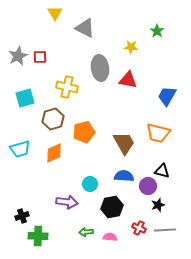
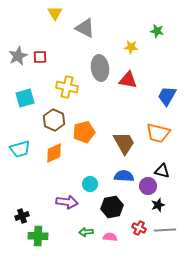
green star: rotated 24 degrees counterclockwise
brown hexagon: moved 1 px right, 1 px down; rotated 20 degrees counterclockwise
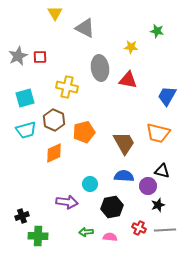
cyan trapezoid: moved 6 px right, 19 px up
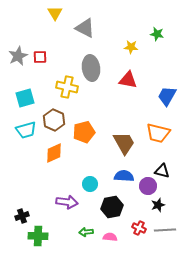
green star: moved 3 px down
gray ellipse: moved 9 px left
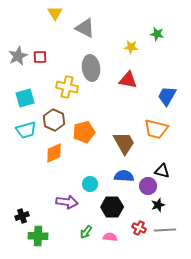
orange trapezoid: moved 2 px left, 4 px up
black hexagon: rotated 10 degrees clockwise
green arrow: rotated 48 degrees counterclockwise
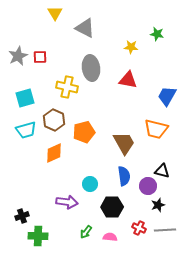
blue semicircle: rotated 78 degrees clockwise
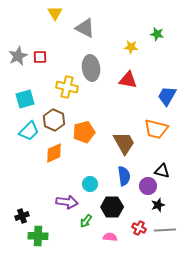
cyan square: moved 1 px down
cyan trapezoid: moved 3 px right, 1 px down; rotated 30 degrees counterclockwise
green arrow: moved 11 px up
